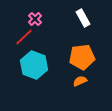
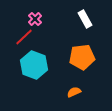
white rectangle: moved 2 px right, 1 px down
orange semicircle: moved 6 px left, 11 px down
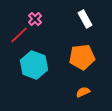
red line: moved 5 px left, 2 px up
orange semicircle: moved 9 px right
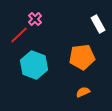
white rectangle: moved 13 px right, 5 px down
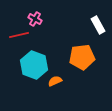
pink cross: rotated 16 degrees counterclockwise
white rectangle: moved 1 px down
red line: rotated 30 degrees clockwise
orange semicircle: moved 28 px left, 11 px up
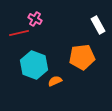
red line: moved 2 px up
